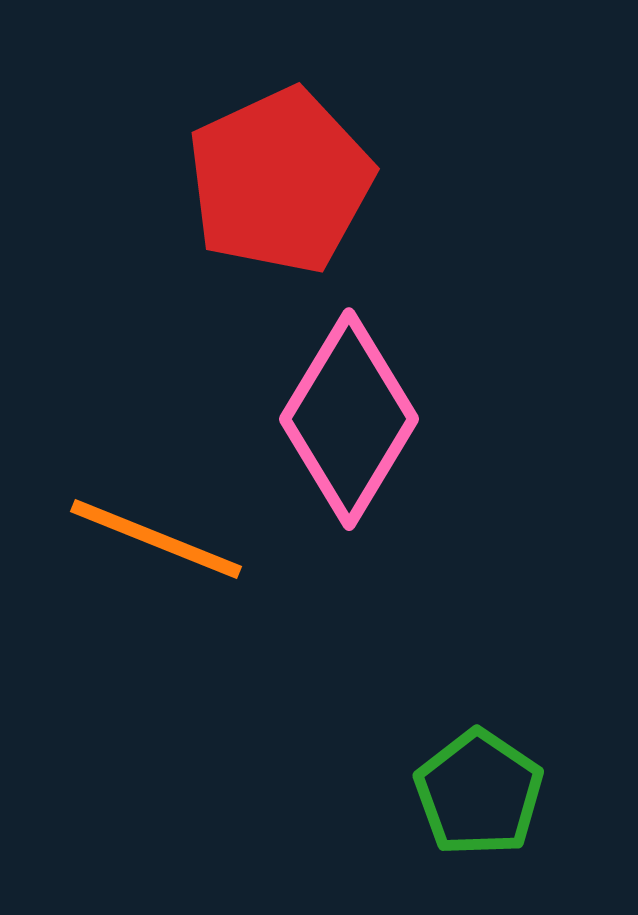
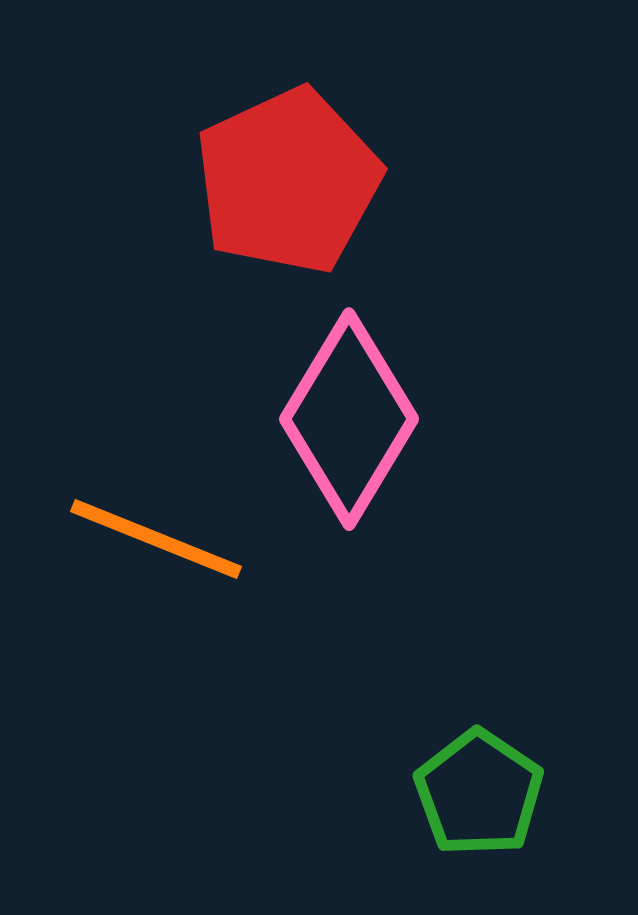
red pentagon: moved 8 px right
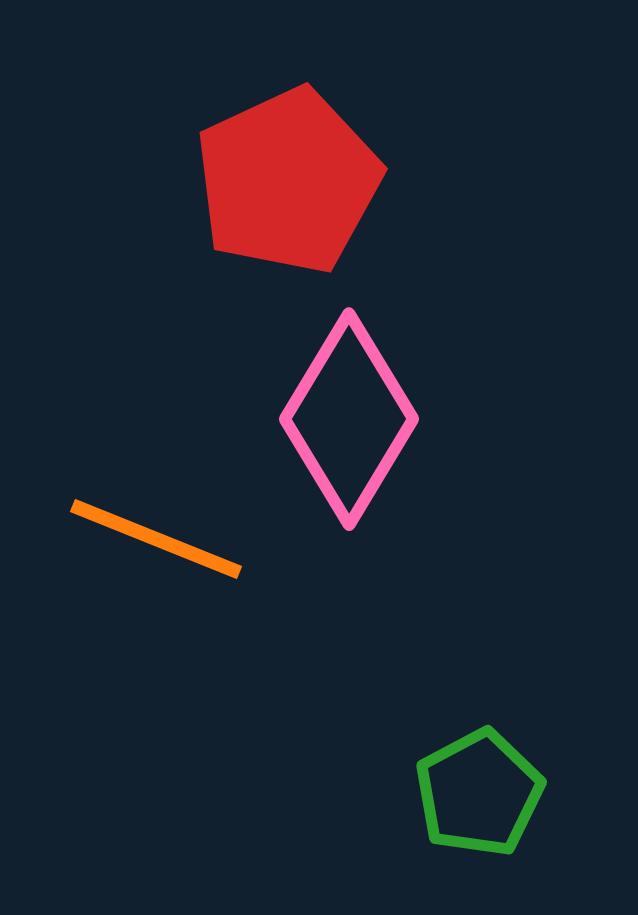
green pentagon: rotated 10 degrees clockwise
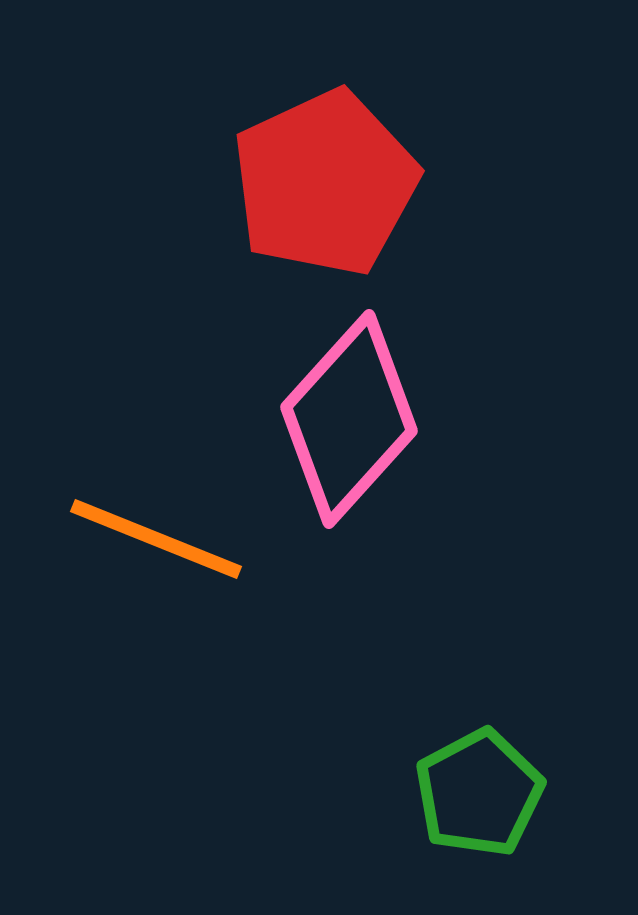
red pentagon: moved 37 px right, 2 px down
pink diamond: rotated 11 degrees clockwise
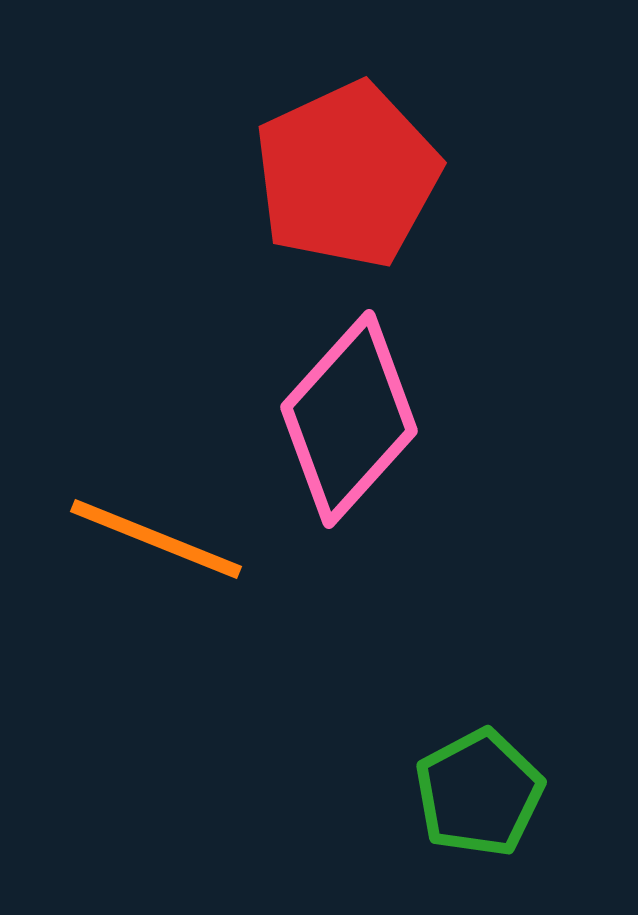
red pentagon: moved 22 px right, 8 px up
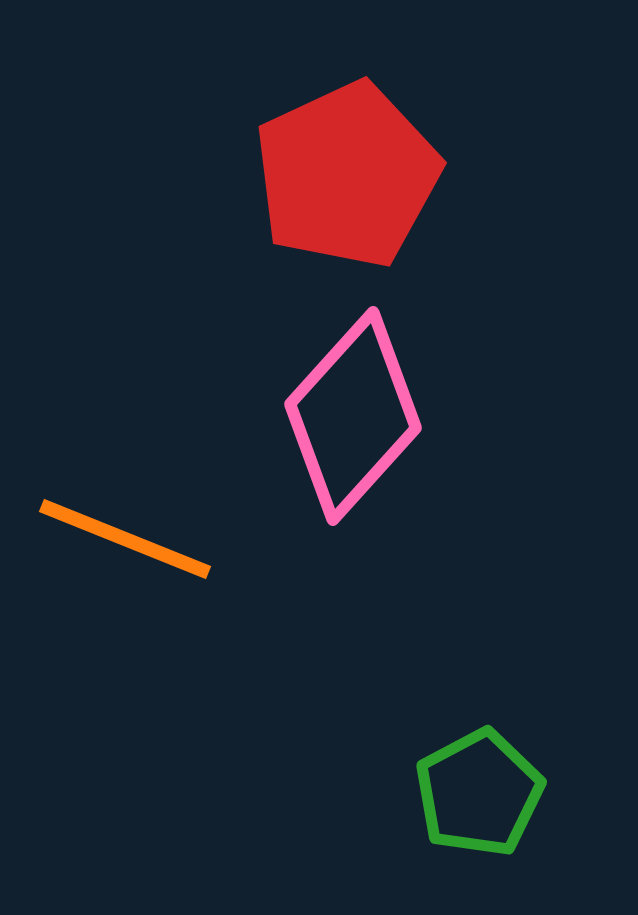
pink diamond: moved 4 px right, 3 px up
orange line: moved 31 px left
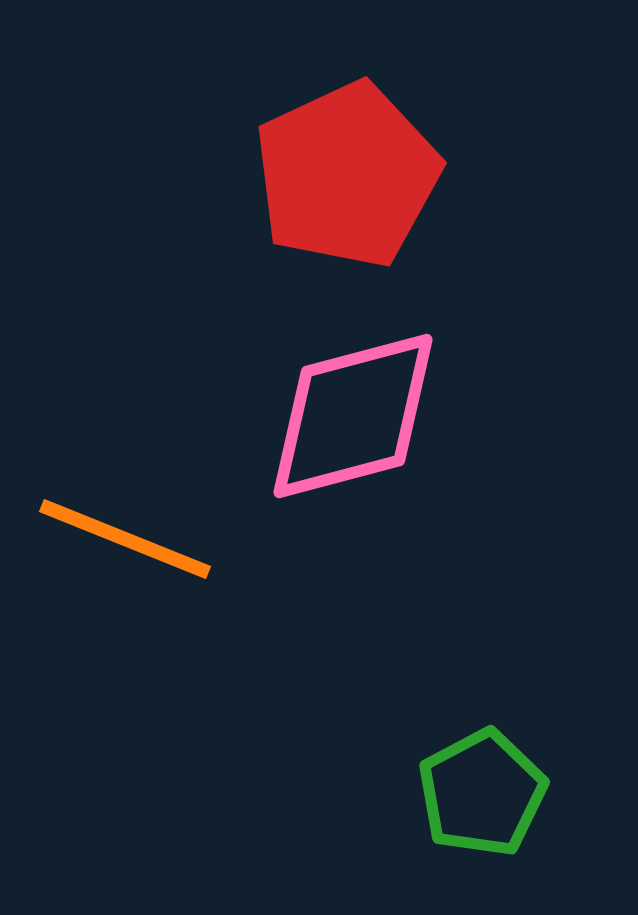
pink diamond: rotated 33 degrees clockwise
green pentagon: moved 3 px right
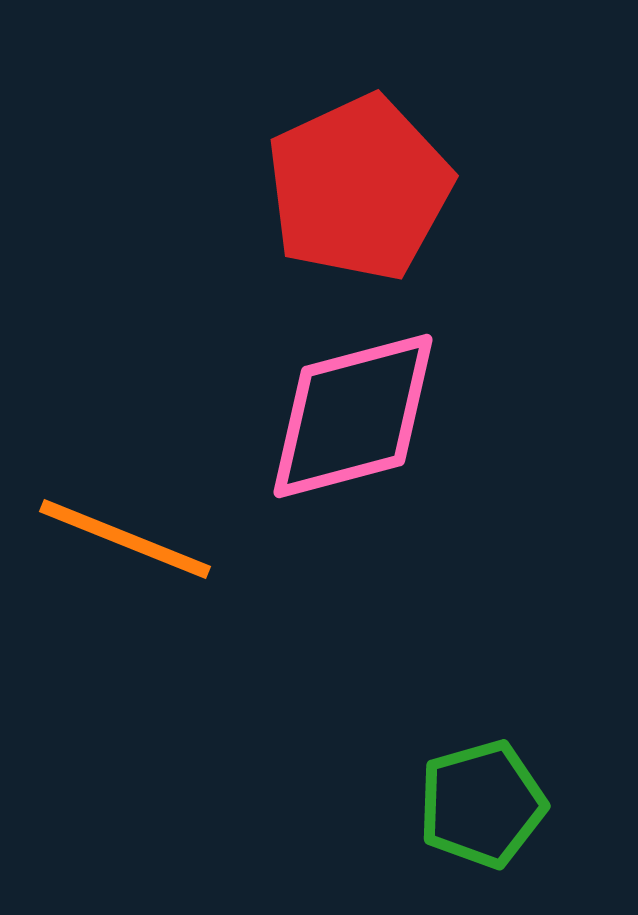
red pentagon: moved 12 px right, 13 px down
green pentagon: moved 11 px down; rotated 12 degrees clockwise
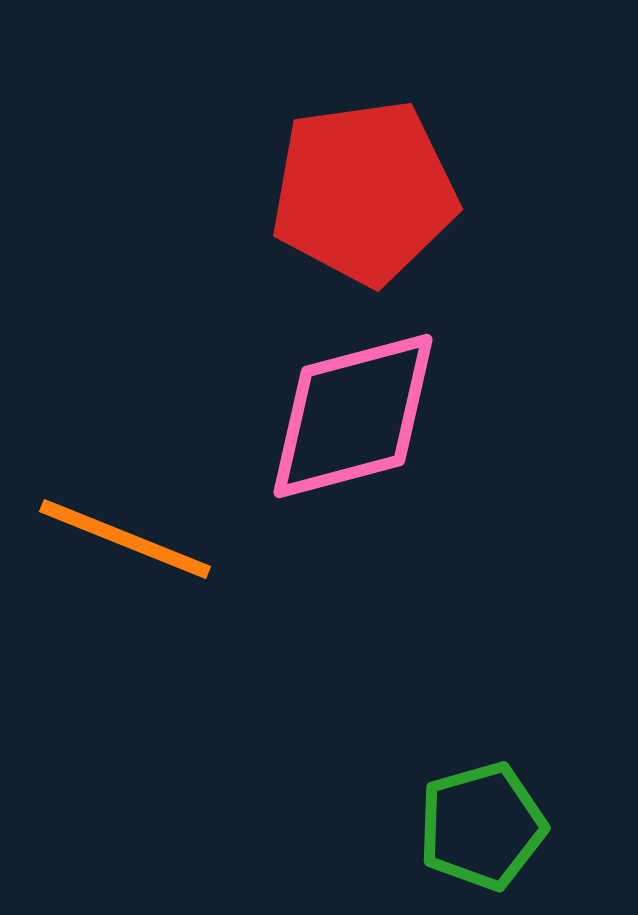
red pentagon: moved 5 px right, 4 px down; rotated 17 degrees clockwise
green pentagon: moved 22 px down
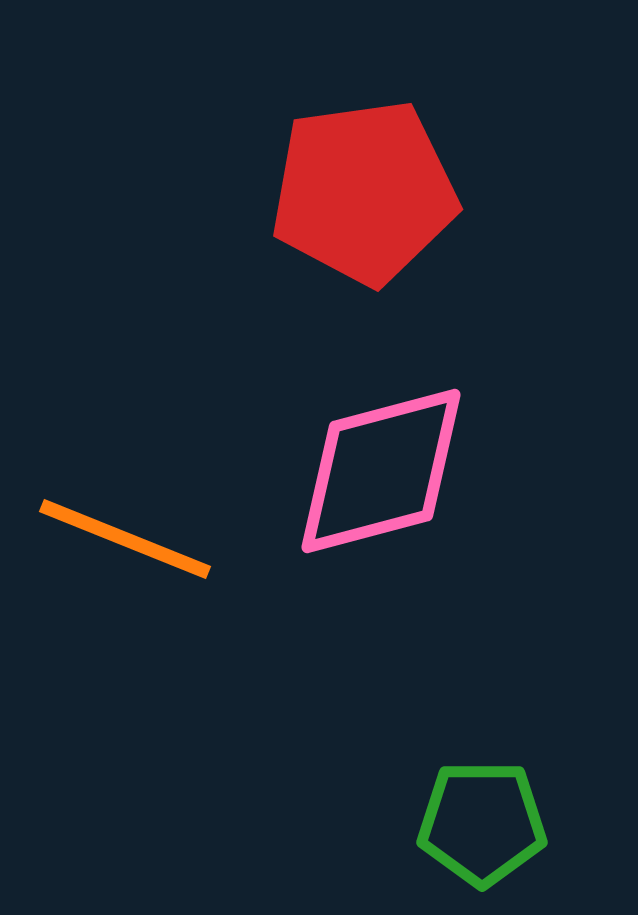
pink diamond: moved 28 px right, 55 px down
green pentagon: moved 3 px up; rotated 16 degrees clockwise
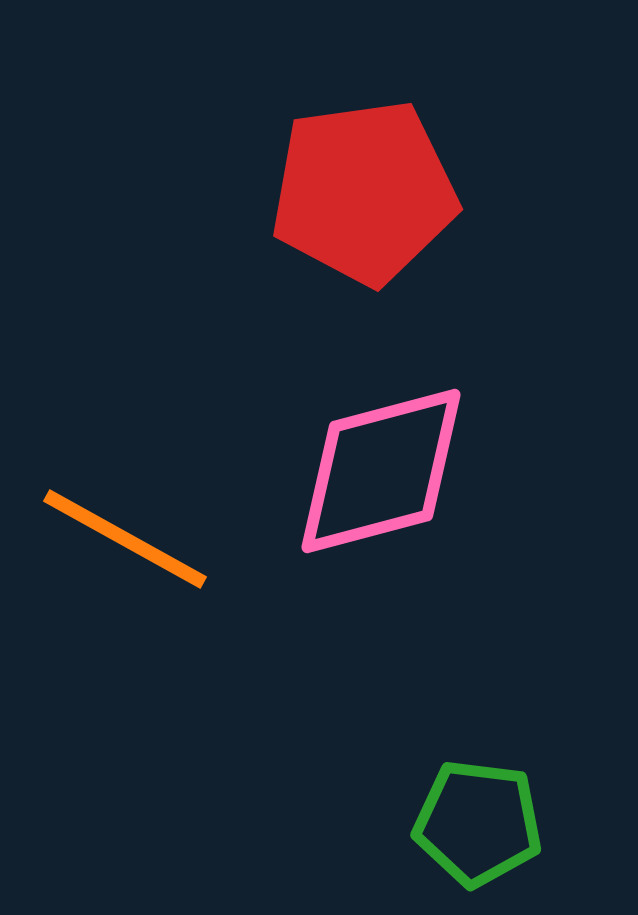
orange line: rotated 7 degrees clockwise
green pentagon: moved 4 px left; rotated 7 degrees clockwise
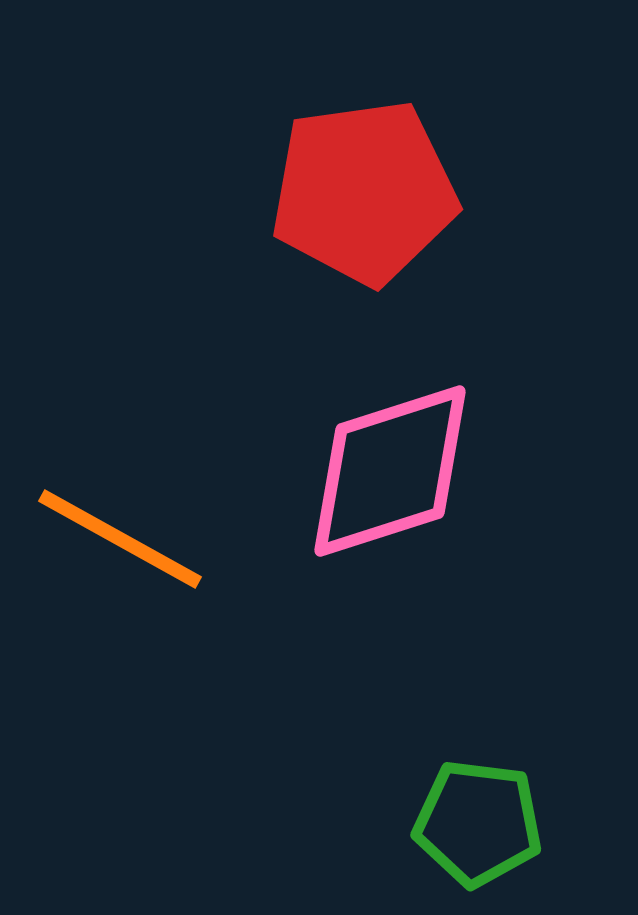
pink diamond: moved 9 px right; rotated 3 degrees counterclockwise
orange line: moved 5 px left
